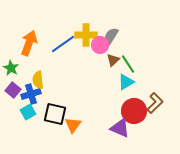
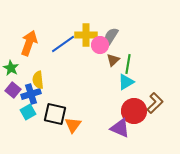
green line: rotated 42 degrees clockwise
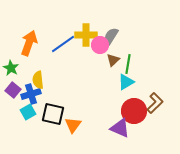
black square: moved 2 px left
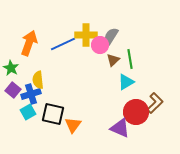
blue line: rotated 10 degrees clockwise
green line: moved 2 px right, 5 px up; rotated 18 degrees counterclockwise
red circle: moved 2 px right, 1 px down
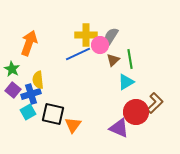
blue line: moved 15 px right, 10 px down
green star: moved 1 px right, 1 px down
purple triangle: moved 1 px left
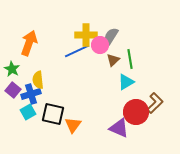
blue line: moved 1 px left, 3 px up
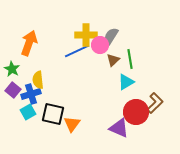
orange triangle: moved 1 px left, 1 px up
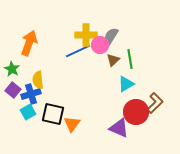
blue line: moved 1 px right
cyan triangle: moved 2 px down
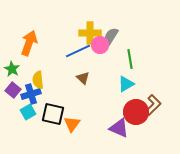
yellow cross: moved 4 px right, 2 px up
brown triangle: moved 30 px left, 18 px down; rotated 32 degrees counterclockwise
brown L-shape: moved 2 px left, 2 px down
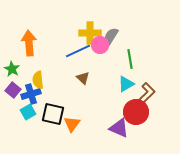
orange arrow: rotated 25 degrees counterclockwise
brown L-shape: moved 6 px left, 12 px up
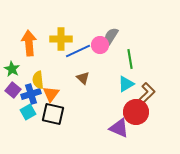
yellow cross: moved 29 px left, 6 px down
orange triangle: moved 21 px left, 30 px up
